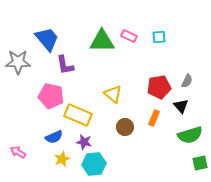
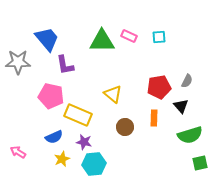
orange rectangle: rotated 21 degrees counterclockwise
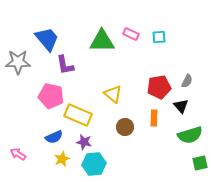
pink rectangle: moved 2 px right, 2 px up
pink arrow: moved 2 px down
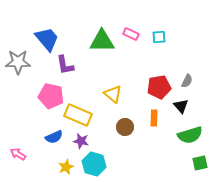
purple star: moved 3 px left, 1 px up
yellow star: moved 4 px right, 8 px down
cyan hexagon: rotated 20 degrees clockwise
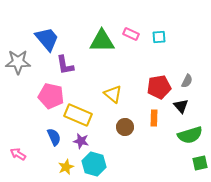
blue semicircle: rotated 90 degrees counterclockwise
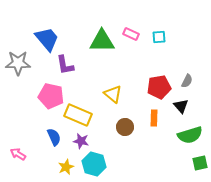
gray star: moved 1 px down
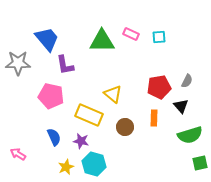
yellow rectangle: moved 11 px right
